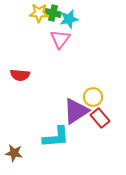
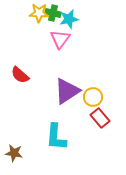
red semicircle: rotated 36 degrees clockwise
purple triangle: moved 9 px left, 20 px up
cyan L-shape: rotated 100 degrees clockwise
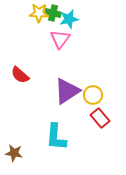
yellow circle: moved 2 px up
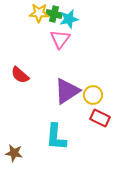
green cross: moved 1 px right, 1 px down
red rectangle: rotated 24 degrees counterclockwise
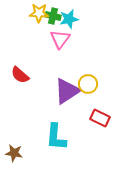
green cross: moved 1 px left, 2 px down
yellow circle: moved 5 px left, 11 px up
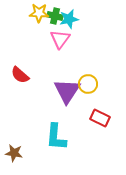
green cross: moved 2 px right
purple triangle: rotated 24 degrees counterclockwise
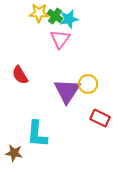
green cross: rotated 21 degrees clockwise
red semicircle: rotated 18 degrees clockwise
cyan L-shape: moved 19 px left, 3 px up
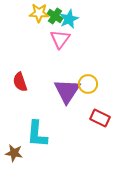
cyan star: rotated 12 degrees counterclockwise
red semicircle: moved 7 px down; rotated 12 degrees clockwise
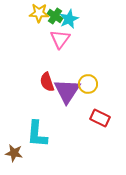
red semicircle: moved 27 px right
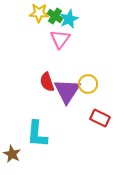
brown star: moved 2 px left, 1 px down; rotated 18 degrees clockwise
